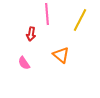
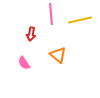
pink line: moved 4 px right
yellow line: rotated 50 degrees clockwise
orange triangle: moved 3 px left
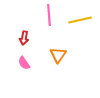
pink line: moved 2 px left, 1 px down
red arrow: moved 7 px left, 4 px down
orange triangle: rotated 24 degrees clockwise
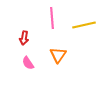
pink line: moved 3 px right, 3 px down
yellow line: moved 4 px right, 5 px down
pink semicircle: moved 4 px right
